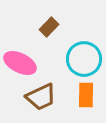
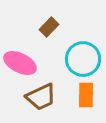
cyan circle: moved 1 px left
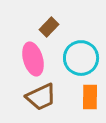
cyan circle: moved 2 px left, 1 px up
pink ellipse: moved 13 px right, 4 px up; rotated 48 degrees clockwise
orange rectangle: moved 4 px right, 2 px down
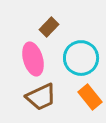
orange rectangle: rotated 40 degrees counterclockwise
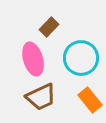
orange rectangle: moved 3 px down
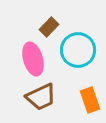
cyan circle: moved 3 px left, 8 px up
orange rectangle: rotated 20 degrees clockwise
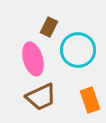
brown rectangle: rotated 18 degrees counterclockwise
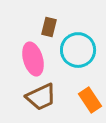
brown rectangle: rotated 12 degrees counterclockwise
orange rectangle: rotated 15 degrees counterclockwise
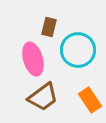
brown trapezoid: moved 2 px right; rotated 12 degrees counterclockwise
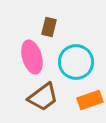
cyan circle: moved 2 px left, 12 px down
pink ellipse: moved 1 px left, 2 px up
orange rectangle: rotated 75 degrees counterclockwise
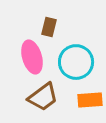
orange rectangle: rotated 15 degrees clockwise
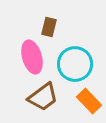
cyan circle: moved 1 px left, 2 px down
orange rectangle: moved 1 px left, 1 px down; rotated 50 degrees clockwise
